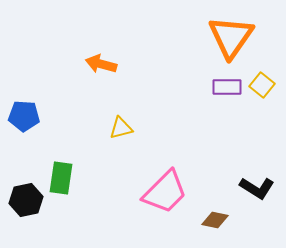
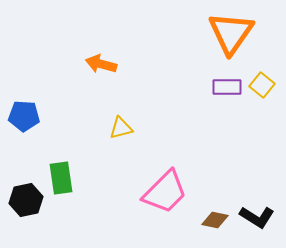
orange triangle: moved 4 px up
green rectangle: rotated 16 degrees counterclockwise
black L-shape: moved 29 px down
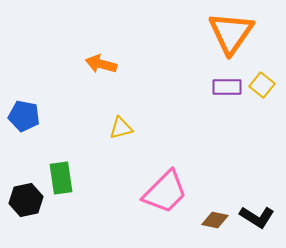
blue pentagon: rotated 8 degrees clockwise
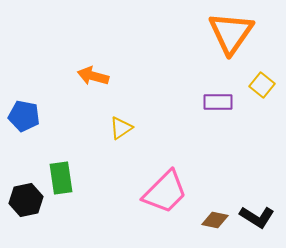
orange arrow: moved 8 px left, 12 px down
purple rectangle: moved 9 px left, 15 px down
yellow triangle: rotated 20 degrees counterclockwise
